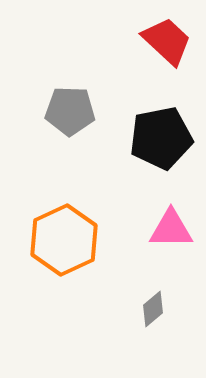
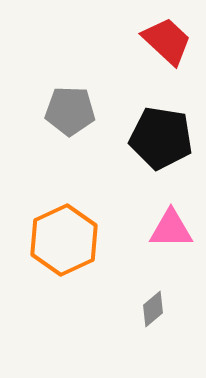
black pentagon: rotated 20 degrees clockwise
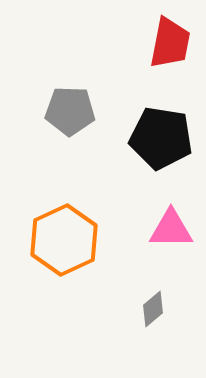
red trapezoid: moved 3 px right, 2 px down; rotated 58 degrees clockwise
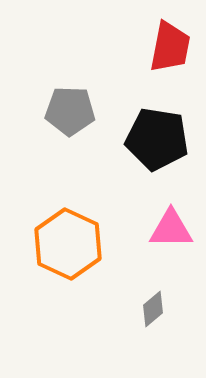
red trapezoid: moved 4 px down
black pentagon: moved 4 px left, 1 px down
orange hexagon: moved 4 px right, 4 px down; rotated 10 degrees counterclockwise
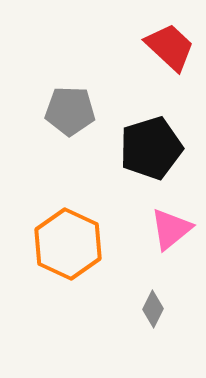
red trapezoid: rotated 58 degrees counterclockwise
black pentagon: moved 6 px left, 9 px down; rotated 26 degrees counterclockwise
pink triangle: rotated 39 degrees counterclockwise
gray diamond: rotated 24 degrees counterclockwise
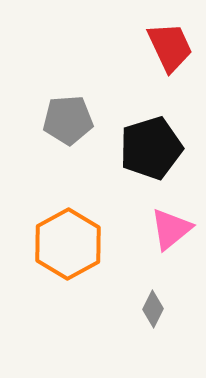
red trapezoid: rotated 22 degrees clockwise
gray pentagon: moved 2 px left, 9 px down; rotated 6 degrees counterclockwise
orange hexagon: rotated 6 degrees clockwise
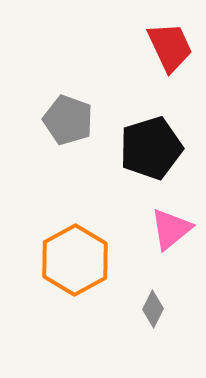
gray pentagon: rotated 24 degrees clockwise
orange hexagon: moved 7 px right, 16 px down
